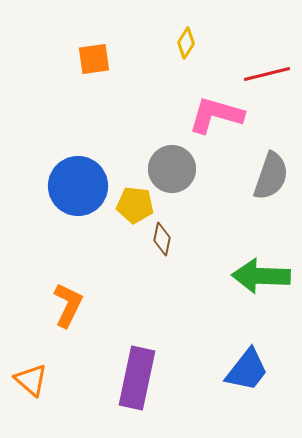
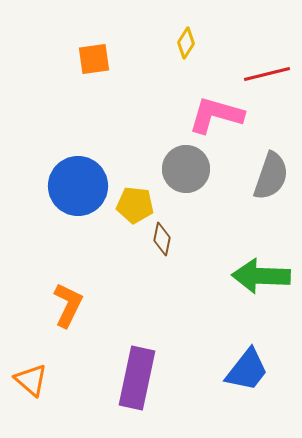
gray circle: moved 14 px right
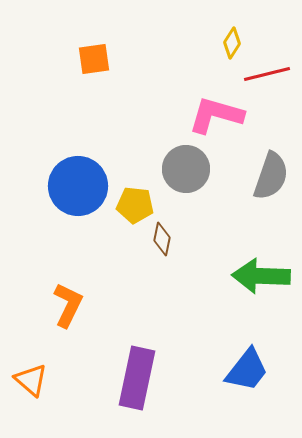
yellow diamond: moved 46 px right
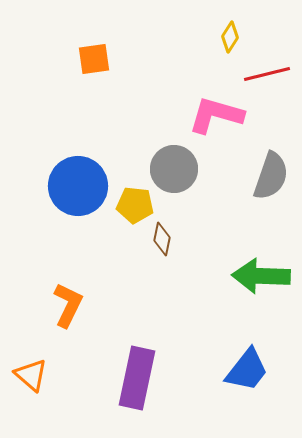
yellow diamond: moved 2 px left, 6 px up
gray circle: moved 12 px left
orange triangle: moved 5 px up
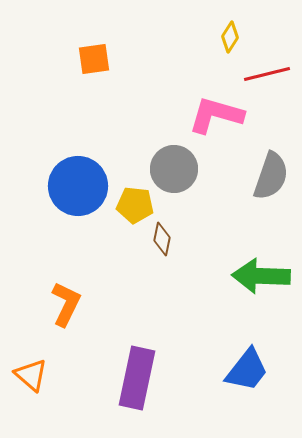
orange L-shape: moved 2 px left, 1 px up
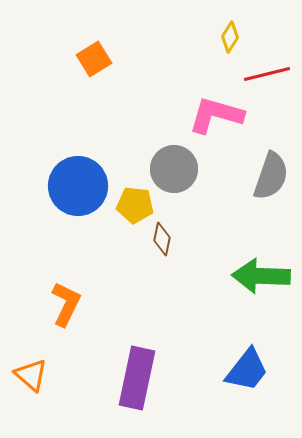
orange square: rotated 24 degrees counterclockwise
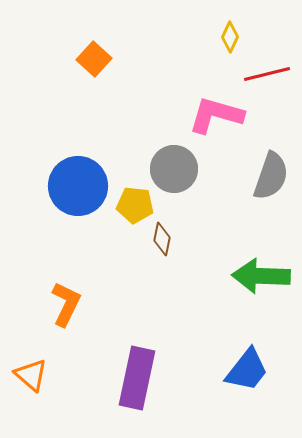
yellow diamond: rotated 8 degrees counterclockwise
orange square: rotated 16 degrees counterclockwise
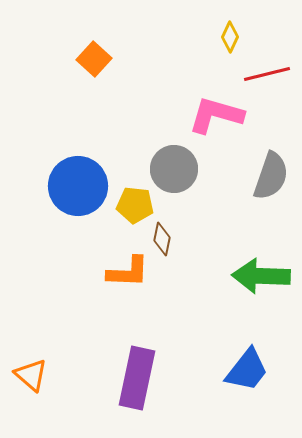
orange L-shape: moved 62 px right, 32 px up; rotated 66 degrees clockwise
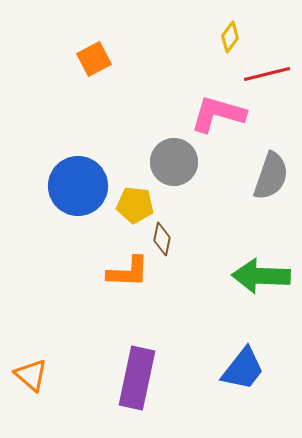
yellow diamond: rotated 12 degrees clockwise
orange square: rotated 20 degrees clockwise
pink L-shape: moved 2 px right, 1 px up
gray circle: moved 7 px up
blue trapezoid: moved 4 px left, 1 px up
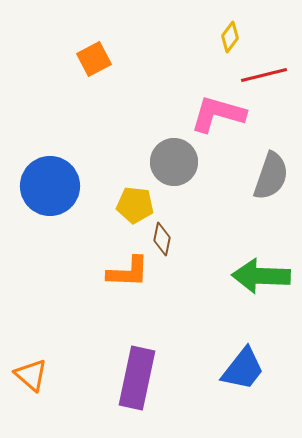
red line: moved 3 px left, 1 px down
blue circle: moved 28 px left
